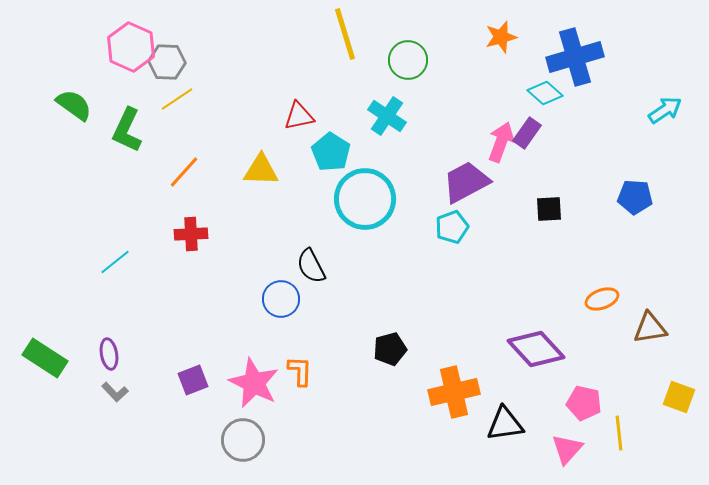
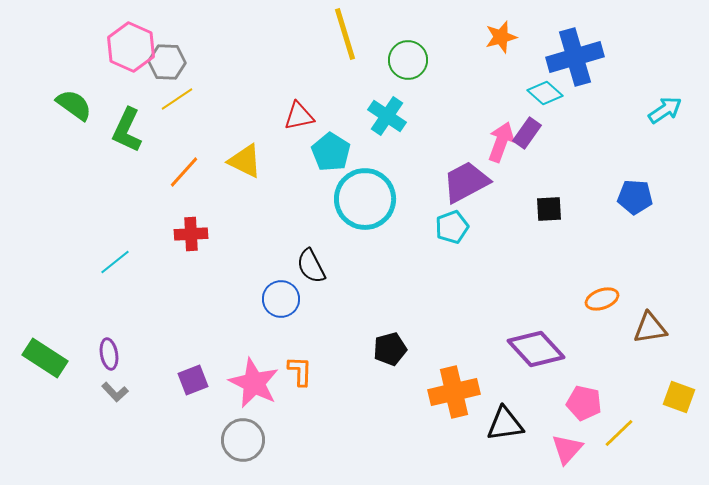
yellow triangle at (261, 170): moved 16 px left, 9 px up; rotated 24 degrees clockwise
yellow line at (619, 433): rotated 52 degrees clockwise
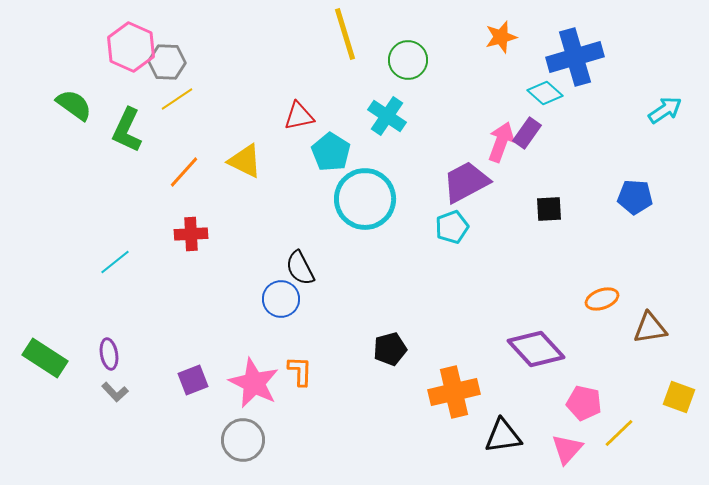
black semicircle at (311, 266): moved 11 px left, 2 px down
black triangle at (505, 424): moved 2 px left, 12 px down
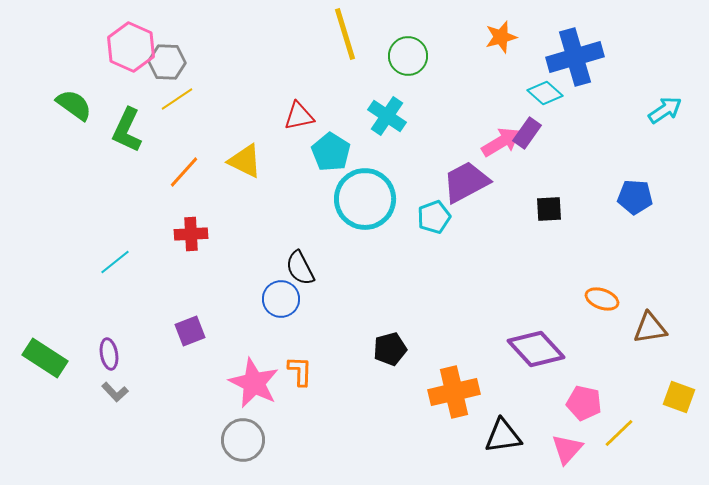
green circle at (408, 60): moved 4 px up
pink arrow at (501, 142): rotated 39 degrees clockwise
cyan pentagon at (452, 227): moved 18 px left, 10 px up
orange ellipse at (602, 299): rotated 40 degrees clockwise
purple square at (193, 380): moved 3 px left, 49 px up
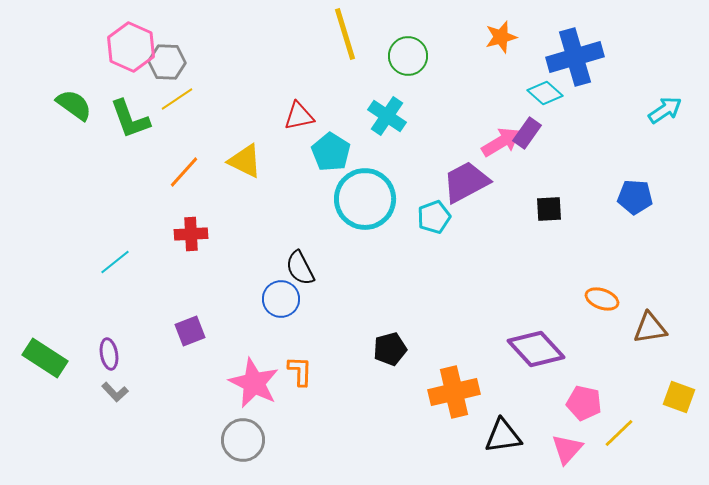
green L-shape at (127, 130): moved 3 px right, 11 px up; rotated 45 degrees counterclockwise
